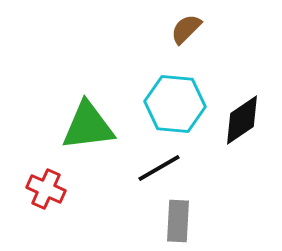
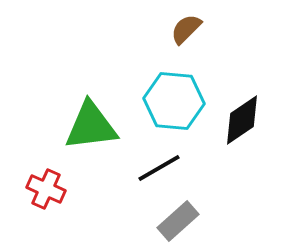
cyan hexagon: moved 1 px left, 3 px up
green triangle: moved 3 px right
gray rectangle: rotated 45 degrees clockwise
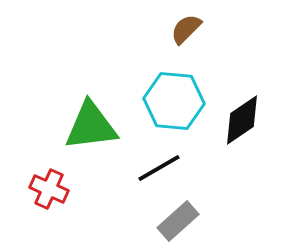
red cross: moved 3 px right
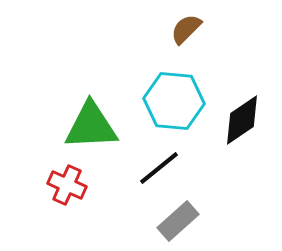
green triangle: rotated 4 degrees clockwise
black line: rotated 9 degrees counterclockwise
red cross: moved 18 px right, 4 px up
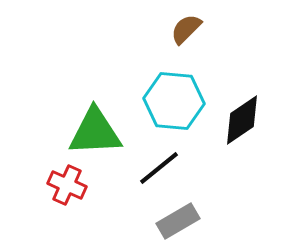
green triangle: moved 4 px right, 6 px down
gray rectangle: rotated 12 degrees clockwise
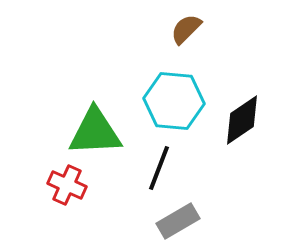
black line: rotated 30 degrees counterclockwise
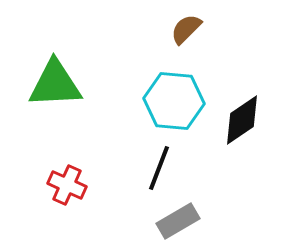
green triangle: moved 40 px left, 48 px up
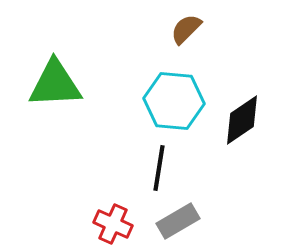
black line: rotated 12 degrees counterclockwise
red cross: moved 46 px right, 39 px down
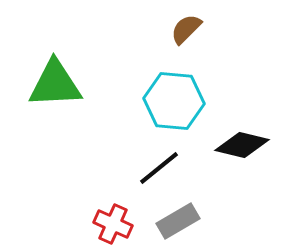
black diamond: moved 25 px down; rotated 48 degrees clockwise
black line: rotated 42 degrees clockwise
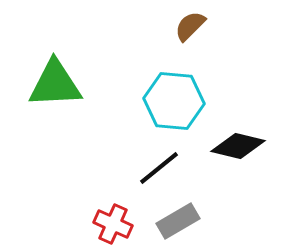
brown semicircle: moved 4 px right, 3 px up
black diamond: moved 4 px left, 1 px down
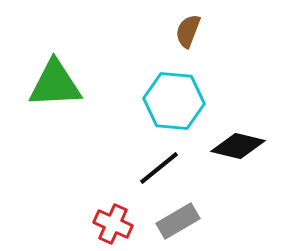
brown semicircle: moved 2 px left, 5 px down; rotated 24 degrees counterclockwise
